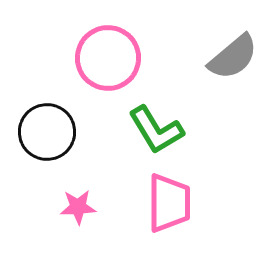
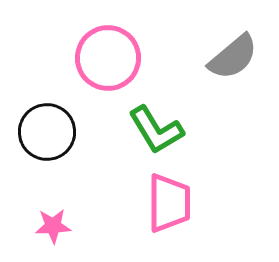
pink star: moved 25 px left, 19 px down
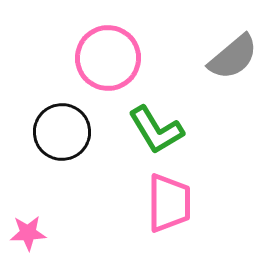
black circle: moved 15 px right
pink star: moved 25 px left, 7 px down
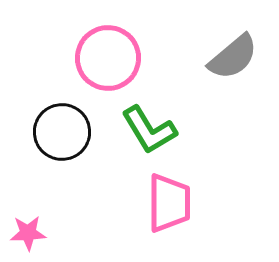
green L-shape: moved 7 px left
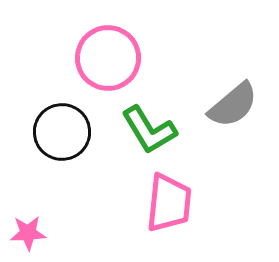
gray semicircle: moved 48 px down
pink trapezoid: rotated 6 degrees clockwise
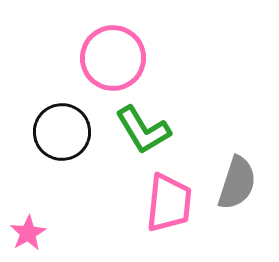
pink circle: moved 5 px right
gray semicircle: moved 4 px right, 78 px down; rotated 32 degrees counterclockwise
green L-shape: moved 6 px left
pink star: rotated 27 degrees counterclockwise
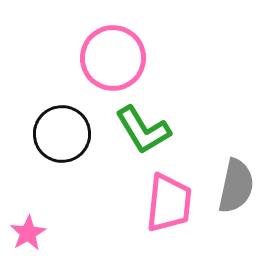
black circle: moved 2 px down
gray semicircle: moved 1 px left, 3 px down; rotated 6 degrees counterclockwise
